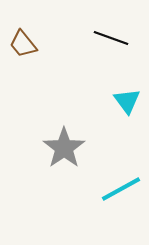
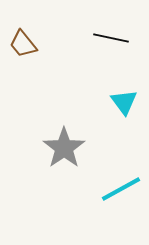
black line: rotated 8 degrees counterclockwise
cyan triangle: moved 3 px left, 1 px down
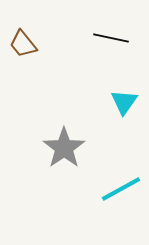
cyan triangle: rotated 12 degrees clockwise
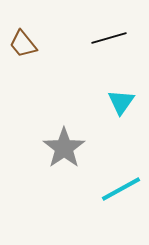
black line: moved 2 px left; rotated 28 degrees counterclockwise
cyan triangle: moved 3 px left
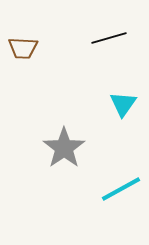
brown trapezoid: moved 4 px down; rotated 48 degrees counterclockwise
cyan triangle: moved 2 px right, 2 px down
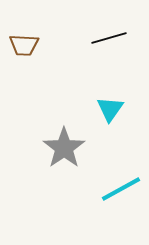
brown trapezoid: moved 1 px right, 3 px up
cyan triangle: moved 13 px left, 5 px down
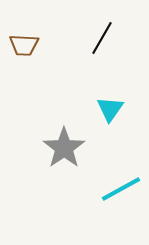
black line: moved 7 px left; rotated 44 degrees counterclockwise
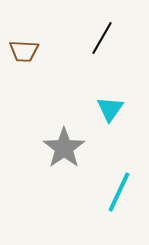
brown trapezoid: moved 6 px down
cyan line: moved 2 px left, 3 px down; rotated 36 degrees counterclockwise
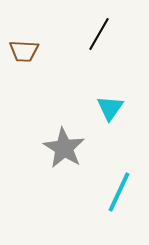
black line: moved 3 px left, 4 px up
cyan triangle: moved 1 px up
gray star: rotated 6 degrees counterclockwise
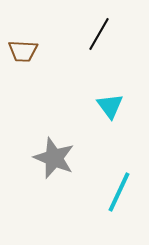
brown trapezoid: moved 1 px left
cyan triangle: moved 2 px up; rotated 12 degrees counterclockwise
gray star: moved 10 px left, 10 px down; rotated 9 degrees counterclockwise
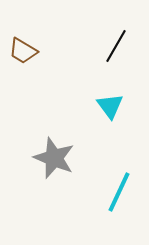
black line: moved 17 px right, 12 px down
brown trapezoid: rotated 28 degrees clockwise
